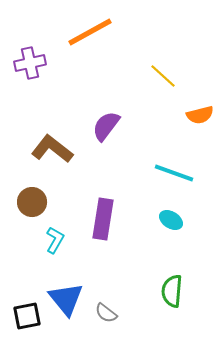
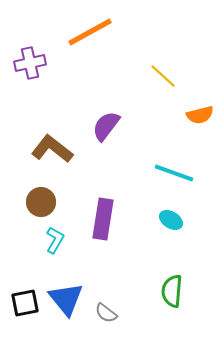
brown circle: moved 9 px right
black square: moved 2 px left, 13 px up
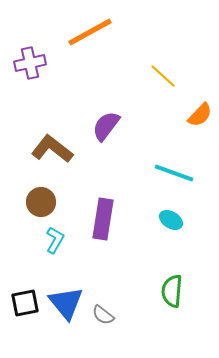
orange semicircle: rotated 32 degrees counterclockwise
blue triangle: moved 4 px down
gray semicircle: moved 3 px left, 2 px down
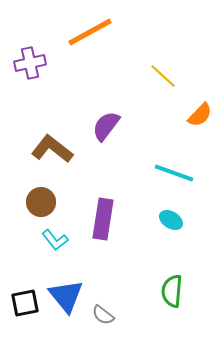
cyan L-shape: rotated 112 degrees clockwise
blue triangle: moved 7 px up
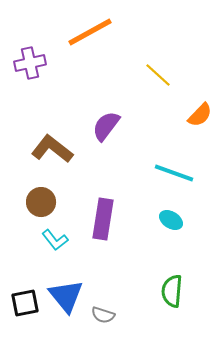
yellow line: moved 5 px left, 1 px up
gray semicircle: rotated 20 degrees counterclockwise
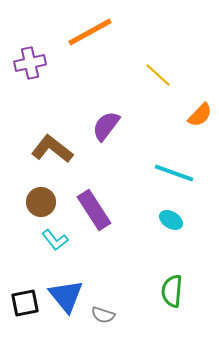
purple rectangle: moved 9 px left, 9 px up; rotated 42 degrees counterclockwise
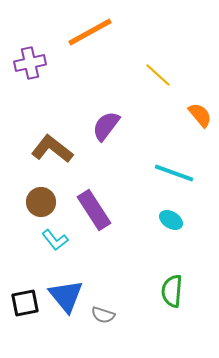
orange semicircle: rotated 84 degrees counterclockwise
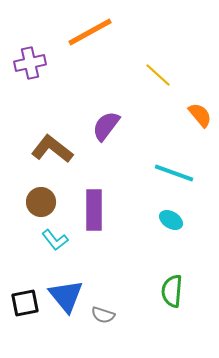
purple rectangle: rotated 33 degrees clockwise
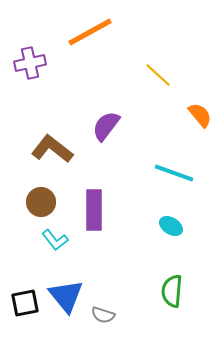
cyan ellipse: moved 6 px down
